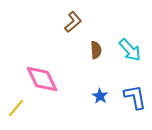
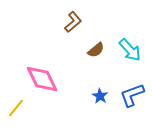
brown semicircle: rotated 54 degrees clockwise
blue L-shape: moved 3 px left, 2 px up; rotated 100 degrees counterclockwise
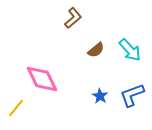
brown L-shape: moved 4 px up
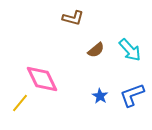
brown L-shape: rotated 55 degrees clockwise
yellow line: moved 4 px right, 5 px up
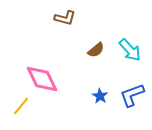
brown L-shape: moved 8 px left
yellow line: moved 1 px right, 3 px down
